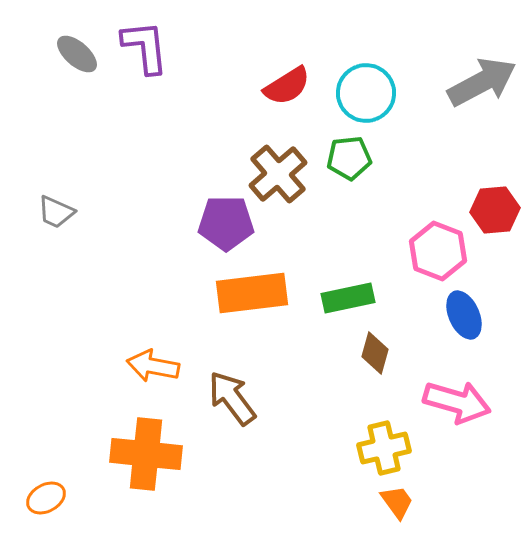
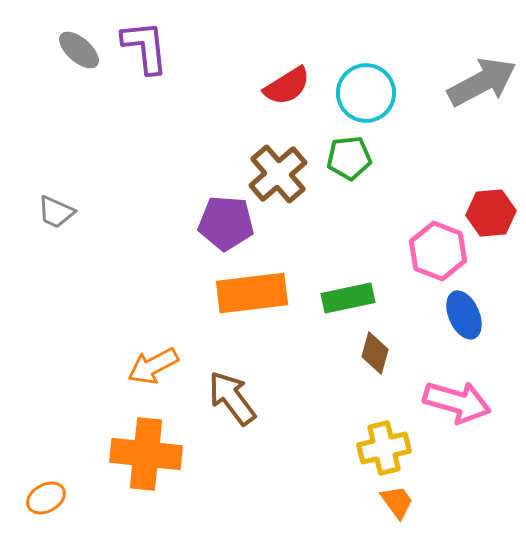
gray ellipse: moved 2 px right, 4 px up
red hexagon: moved 4 px left, 3 px down
purple pentagon: rotated 4 degrees clockwise
orange arrow: rotated 39 degrees counterclockwise
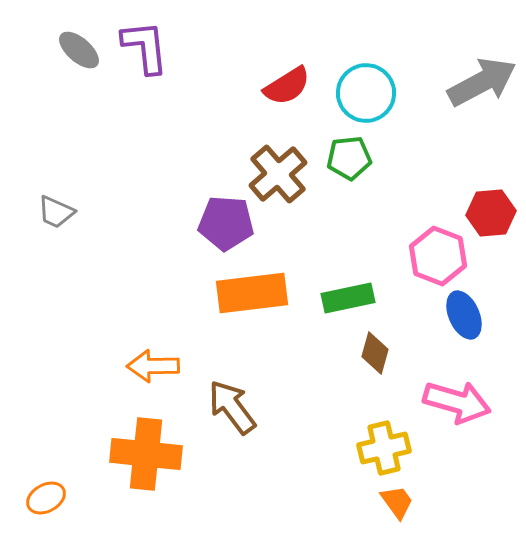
pink hexagon: moved 5 px down
orange arrow: rotated 27 degrees clockwise
brown arrow: moved 9 px down
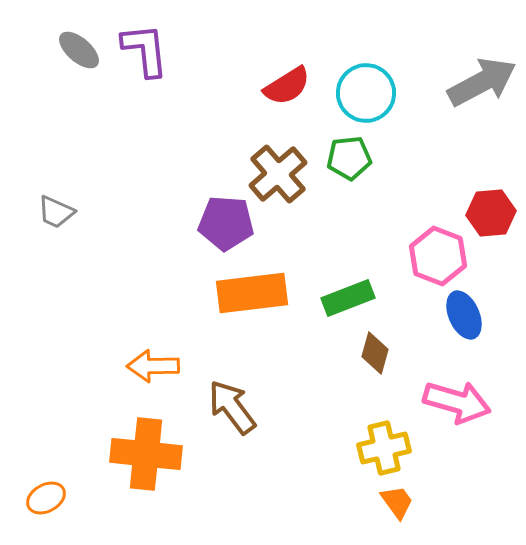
purple L-shape: moved 3 px down
green rectangle: rotated 9 degrees counterclockwise
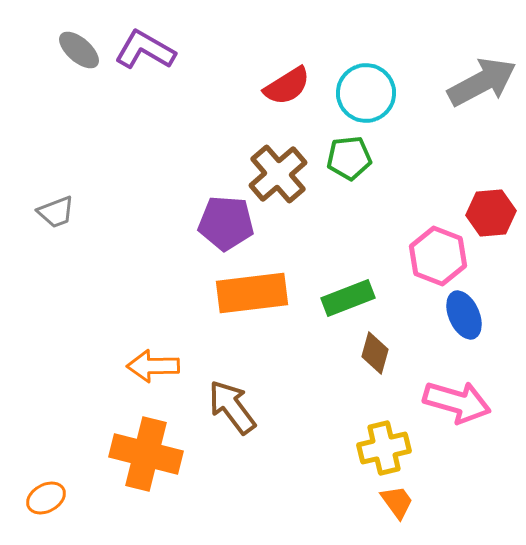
purple L-shape: rotated 54 degrees counterclockwise
gray trapezoid: rotated 45 degrees counterclockwise
orange cross: rotated 8 degrees clockwise
